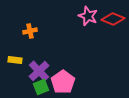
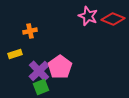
yellow rectangle: moved 6 px up; rotated 24 degrees counterclockwise
pink pentagon: moved 3 px left, 15 px up
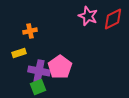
red diamond: rotated 50 degrees counterclockwise
yellow rectangle: moved 4 px right, 1 px up
purple cross: rotated 35 degrees counterclockwise
green square: moved 3 px left
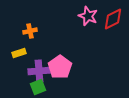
purple cross: rotated 15 degrees counterclockwise
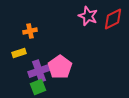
purple cross: rotated 15 degrees counterclockwise
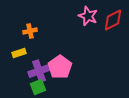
red diamond: moved 1 px down
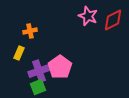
yellow rectangle: rotated 48 degrees counterclockwise
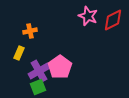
purple cross: rotated 10 degrees counterclockwise
